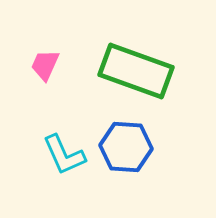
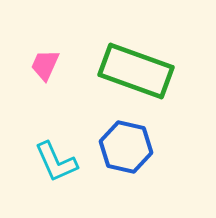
blue hexagon: rotated 9 degrees clockwise
cyan L-shape: moved 8 px left, 7 px down
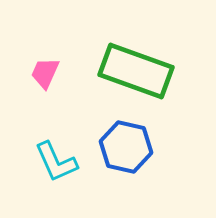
pink trapezoid: moved 8 px down
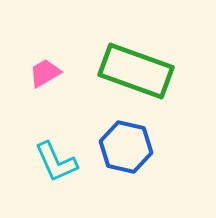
pink trapezoid: rotated 36 degrees clockwise
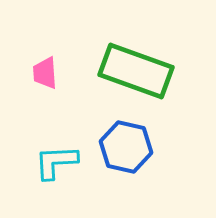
pink trapezoid: rotated 64 degrees counterclockwise
cyan L-shape: rotated 111 degrees clockwise
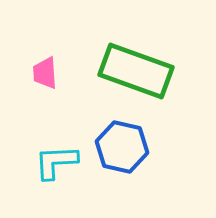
blue hexagon: moved 4 px left
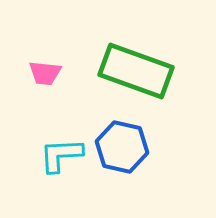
pink trapezoid: rotated 80 degrees counterclockwise
cyan L-shape: moved 5 px right, 7 px up
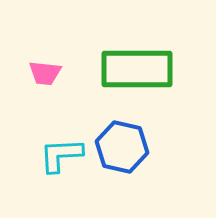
green rectangle: moved 1 px right, 2 px up; rotated 20 degrees counterclockwise
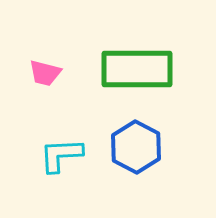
pink trapezoid: rotated 8 degrees clockwise
blue hexagon: moved 14 px right; rotated 15 degrees clockwise
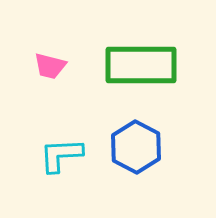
green rectangle: moved 4 px right, 4 px up
pink trapezoid: moved 5 px right, 7 px up
